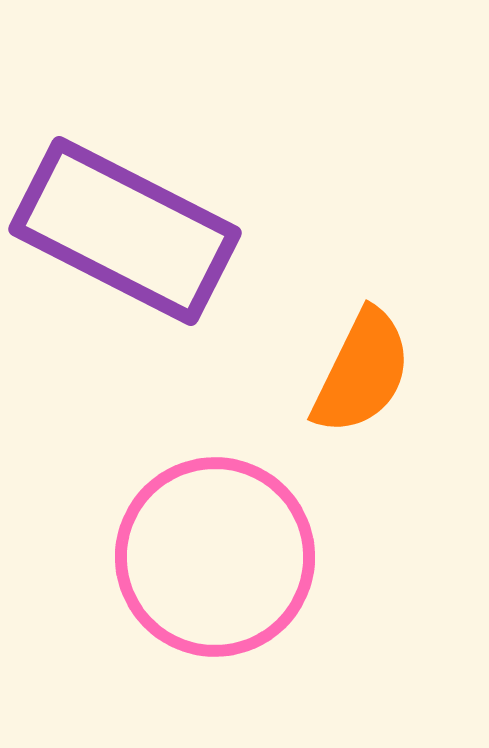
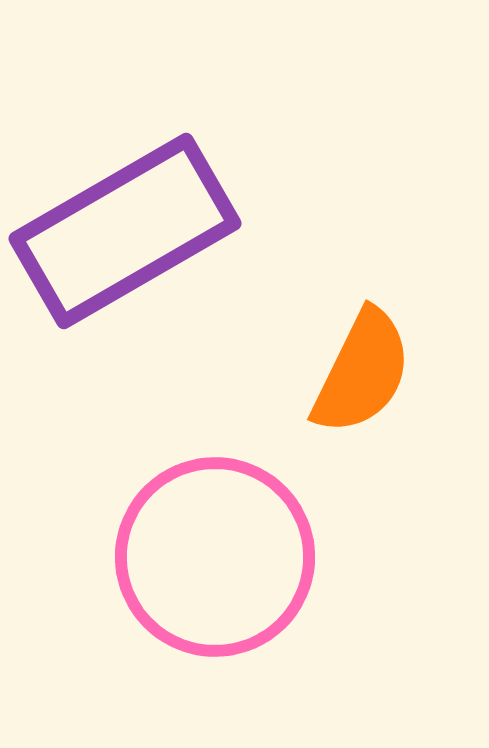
purple rectangle: rotated 57 degrees counterclockwise
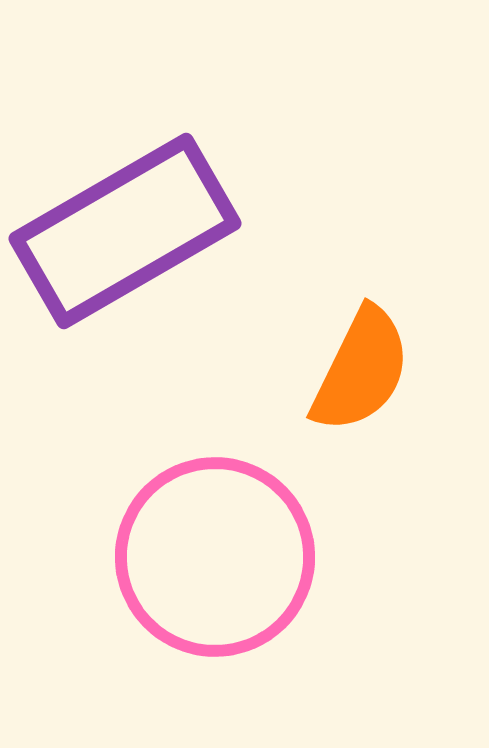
orange semicircle: moved 1 px left, 2 px up
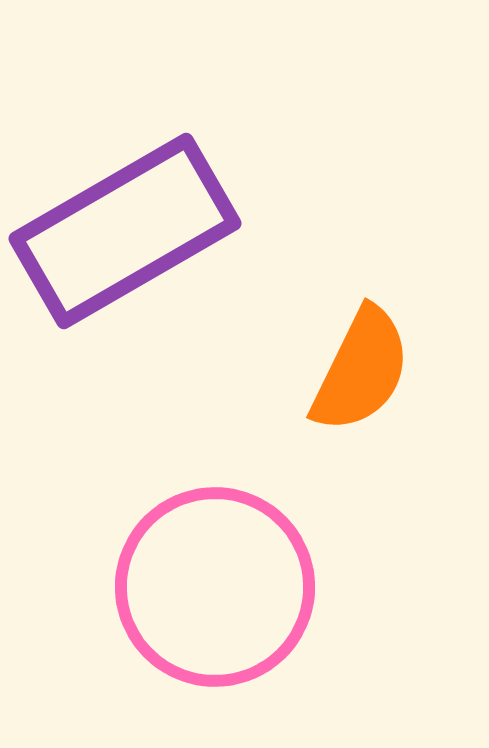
pink circle: moved 30 px down
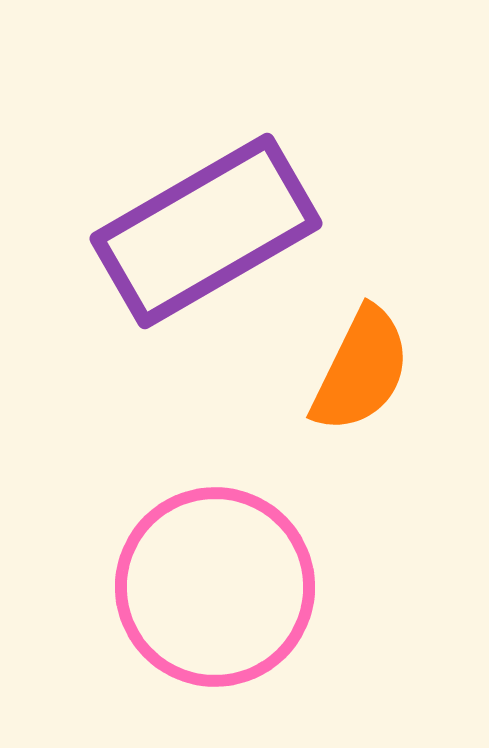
purple rectangle: moved 81 px right
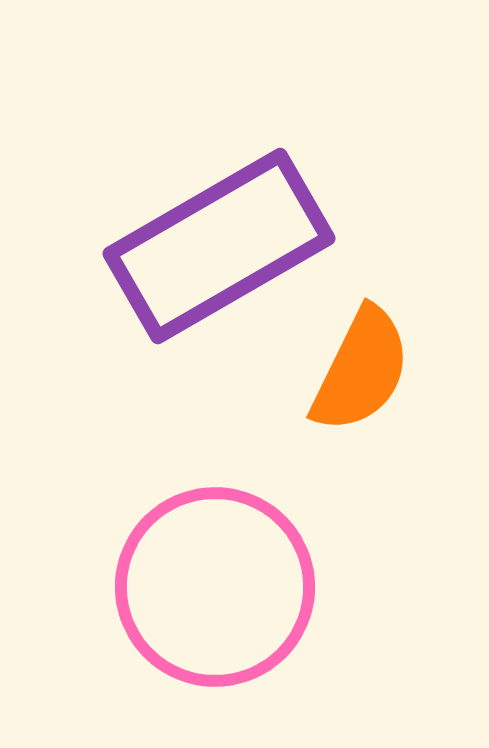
purple rectangle: moved 13 px right, 15 px down
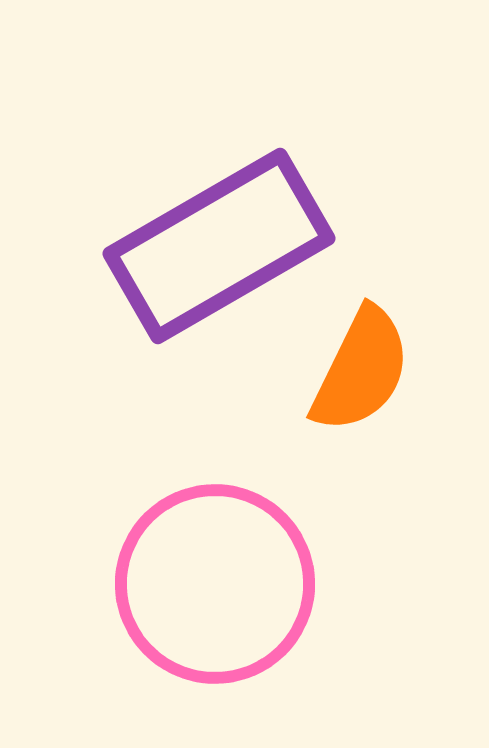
pink circle: moved 3 px up
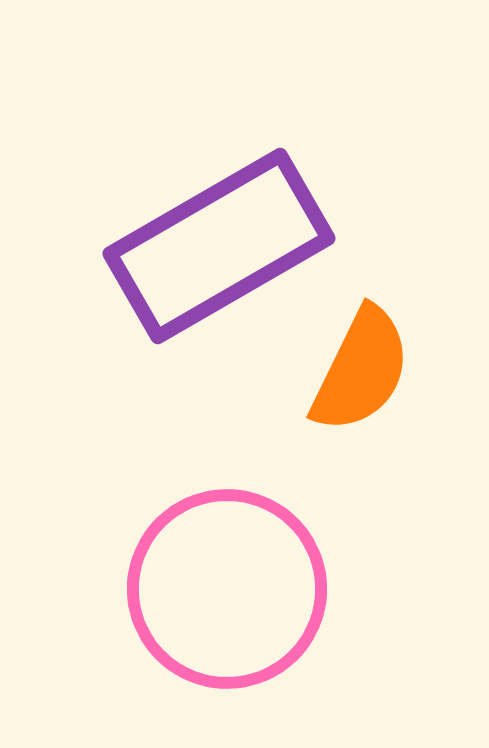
pink circle: moved 12 px right, 5 px down
